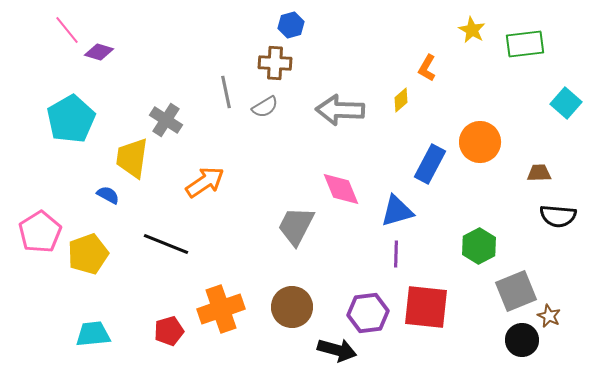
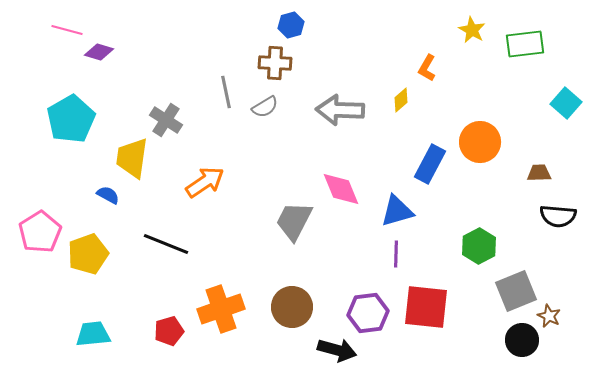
pink line: rotated 36 degrees counterclockwise
gray trapezoid: moved 2 px left, 5 px up
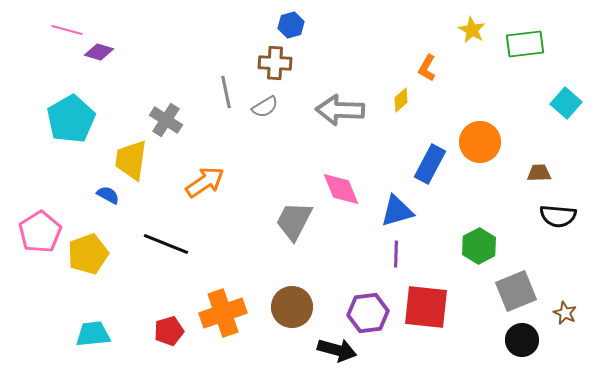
yellow trapezoid: moved 1 px left, 2 px down
orange cross: moved 2 px right, 4 px down
brown star: moved 16 px right, 3 px up
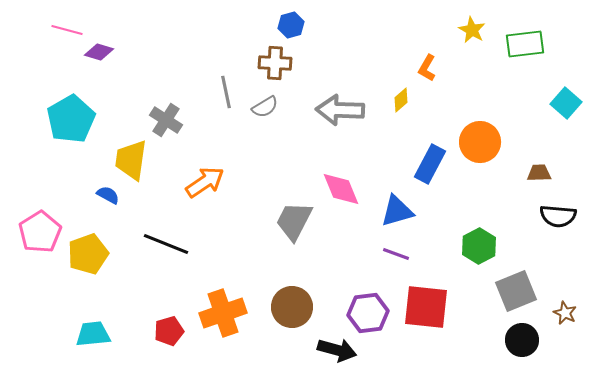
purple line: rotated 72 degrees counterclockwise
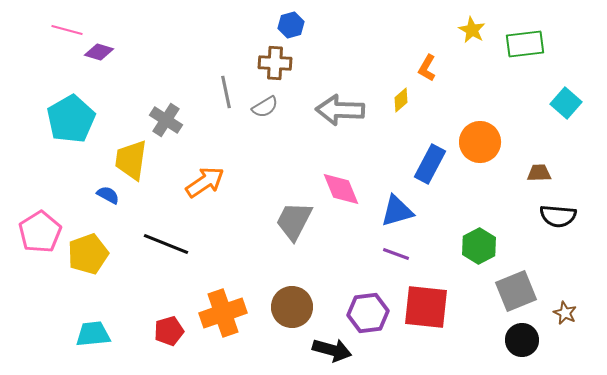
black arrow: moved 5 px left
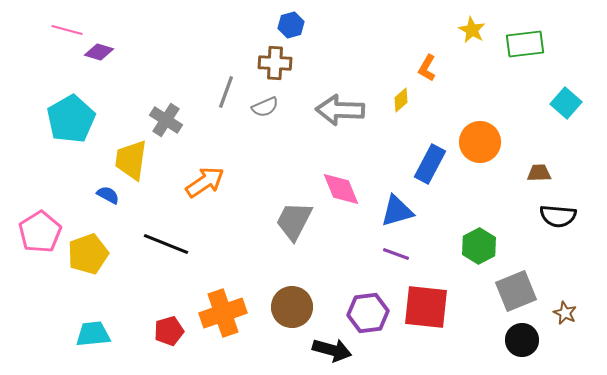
gray line: rotated 32 degrees clockwise
gray semicircle: rotated 8 degrees clockwise
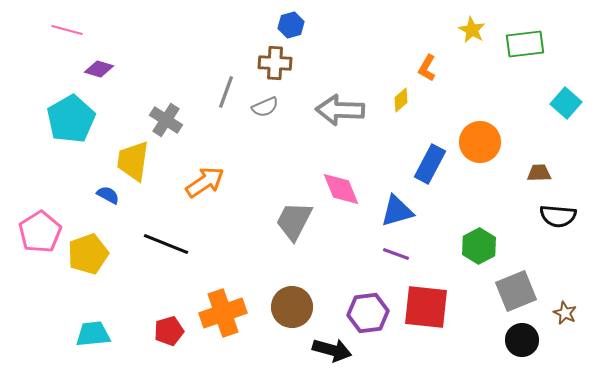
purple diamond: moved 17 px down
yellow trapezoid: moved 2 px right, 1 px down
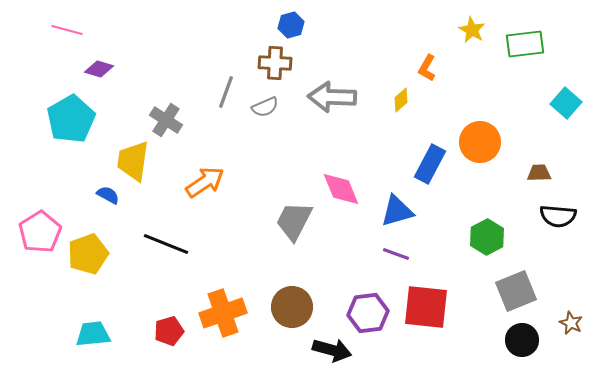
gray arrow: moved 8 px left, 13 px up
green hexagon: moved 8 px right, 9 px up
brown star: moved 6 px right, 10 px down
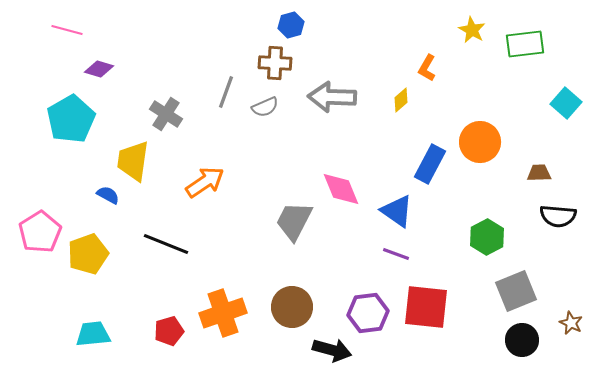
gray cross: moved 6 px up
blue triangle: rotated 51 degrees clockwise
